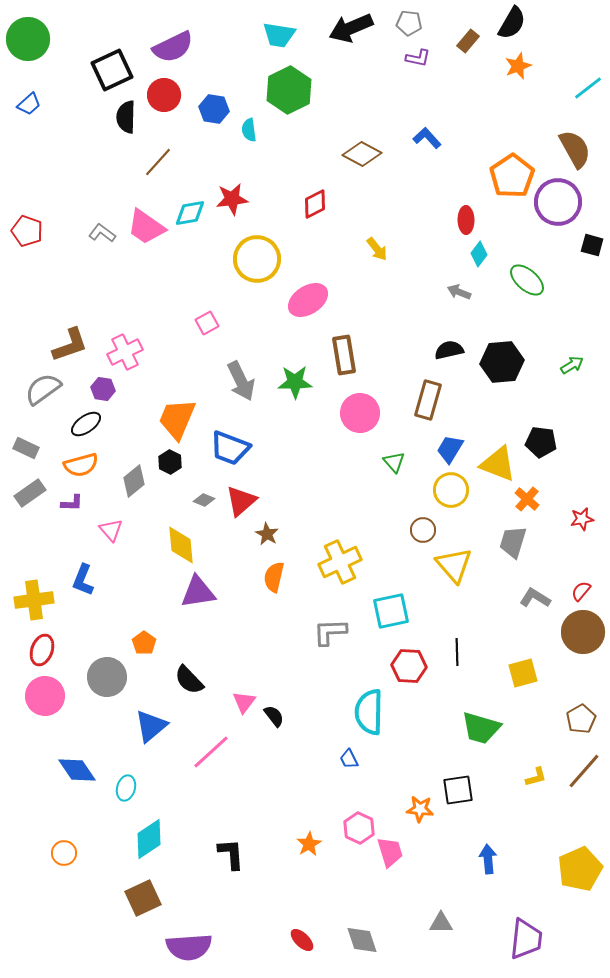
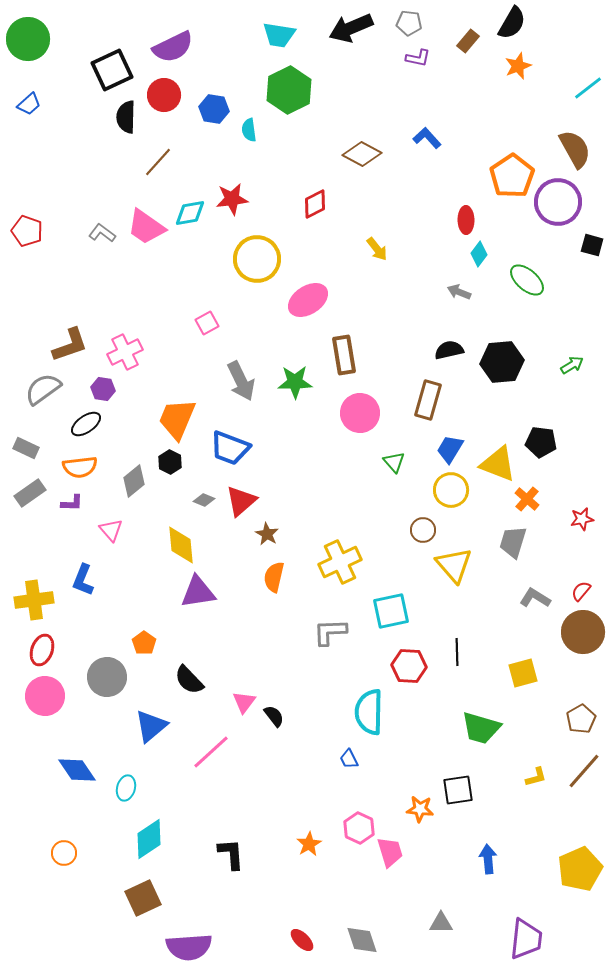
orange semicircle at (81, 465): moved 1 px left, 2 px down; rotated 8 degrees clockwise
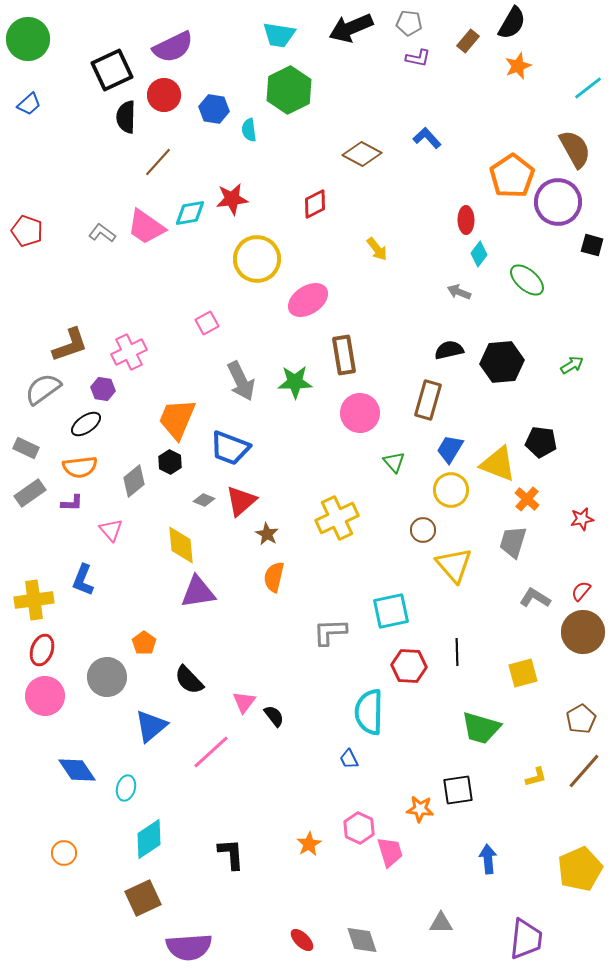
pink cross at (125, 352): moved 4 px right
yellow cross at (340, 562): moved 3 px left, 44 px up
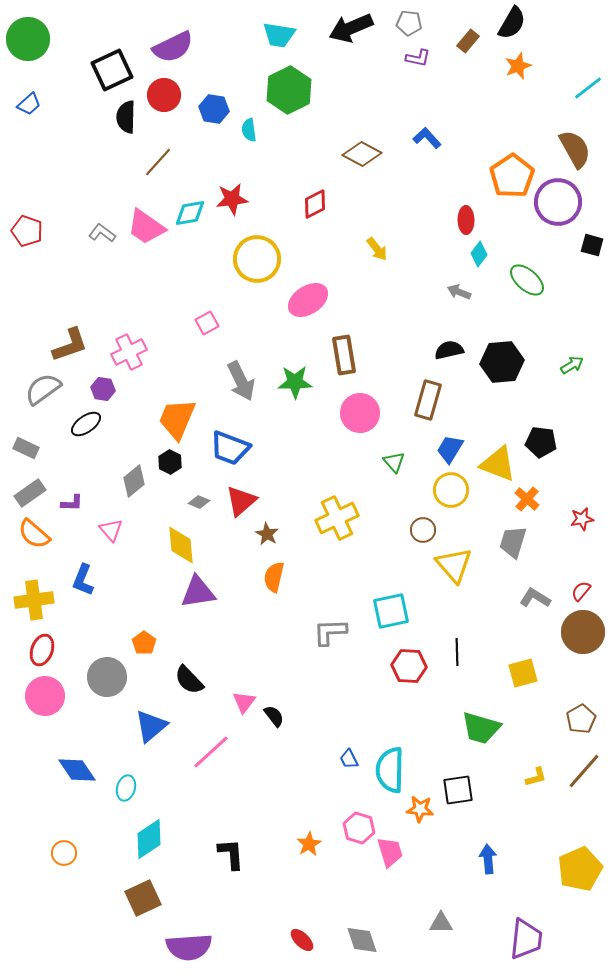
orange semicircle at (80, 467): moved 46 px left, 67 px down; rotated 48 degrees clockwise
gray diamond at (204, 500): moved 5 px left, 2 px down
cyan semicircle at (369, 712): moved 21 px right, 58 px down
pink hexagon at (359, 828): rotated 8 degrees counterclockwise
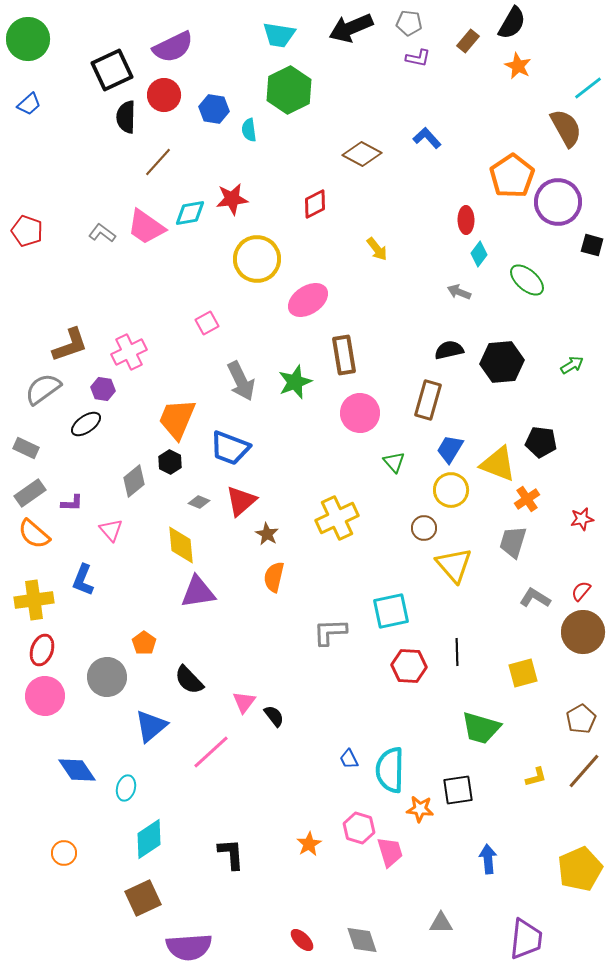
orange star at (518, 66): rotated 24 degrees counterclockwise
brown semicircle at (575, 149): moved 9 px left, 21 px up
green star at (295, 382): rotated 20 degrees counterclockwise
orange cross at (527, 499): rotated 15 degrees clockwise
brown circle at (423, 530): moved 1 px right, 2 px up
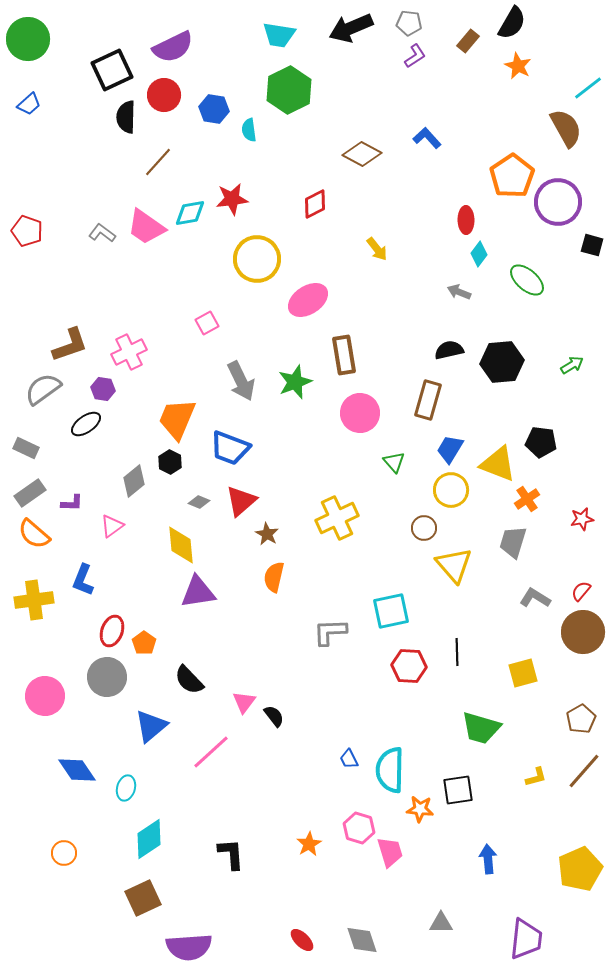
purple L-shape at (418, 58): moved 3 px left, 2 px up; rotated 45 degrees counterclockwise
pink triangle at (111, 530): moved 1 px right, 4 px up; rotated 35 degrees clockwise
red ellipse at (42, 650): moved 70 px right, 19 px up
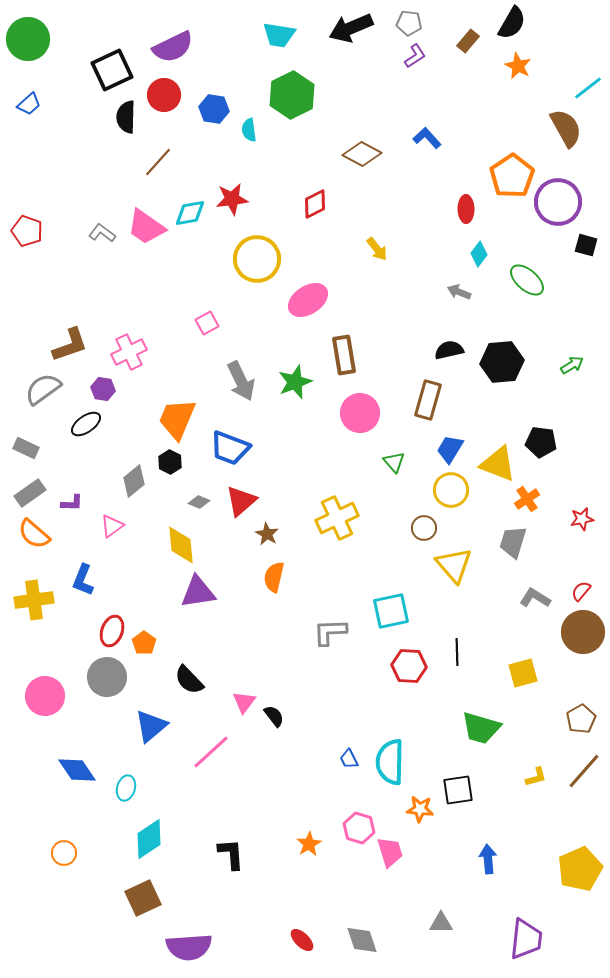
green hexagon at (289, 90): moved 3 px right, 5 px down
red ellipse at (466, 220): moved 11 px up
black square at (592, 245): moved 6 px left
cyan semicircle at (390, 770): moved 8 px up
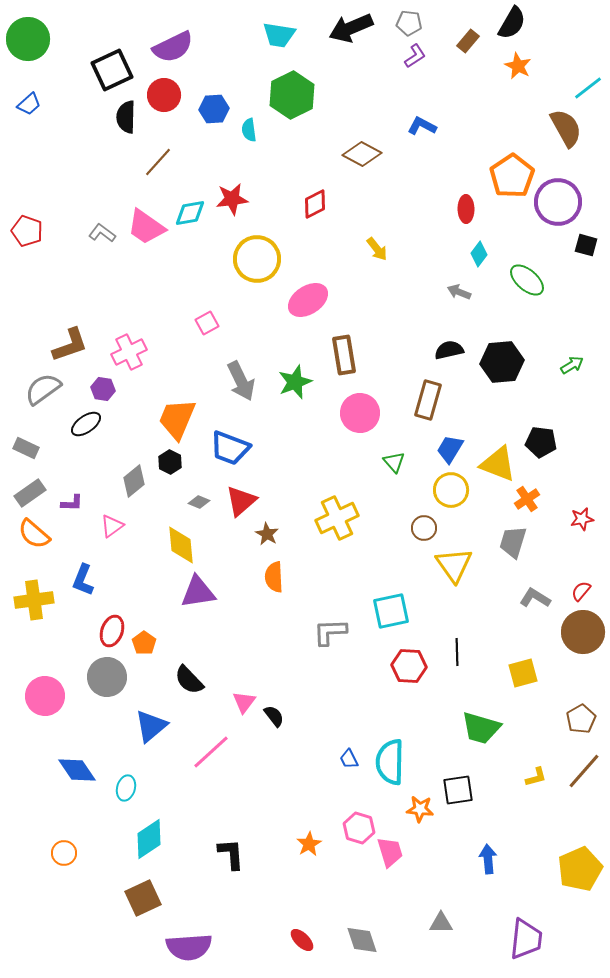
blue hexagon at (214, 109): rotated 12 degrees counterclockwise
blue L-shape at (427, 138): moved 5 px left, 12 px up; rotated 20 degrees counterclockwise
yellow triangle at (454, 565): rotated 6 degrees clockwise
orange semicircle at (274, 577): rotated 16 degrees counterclockwise
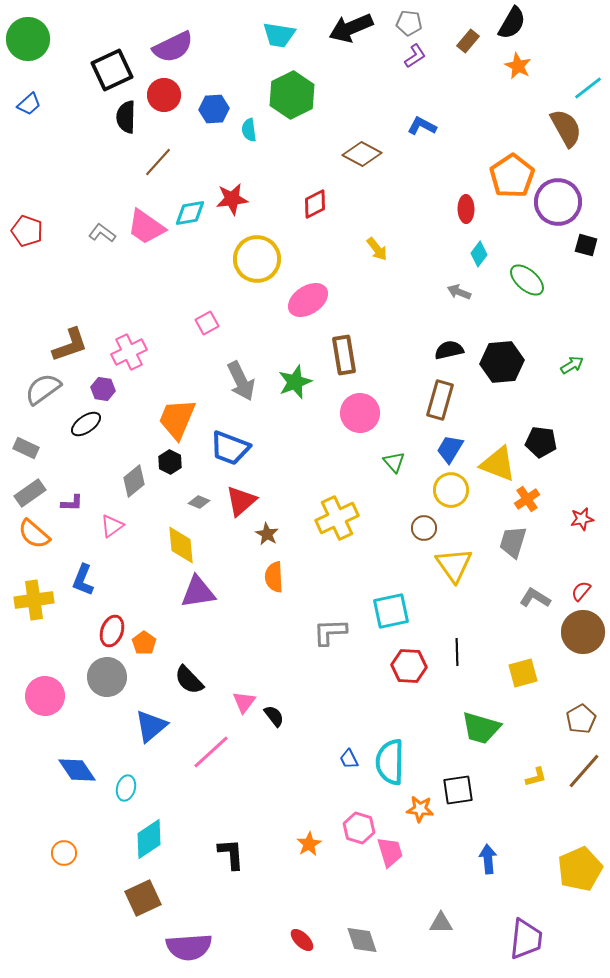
brown rectangle at (428, 400): moved 12 px right
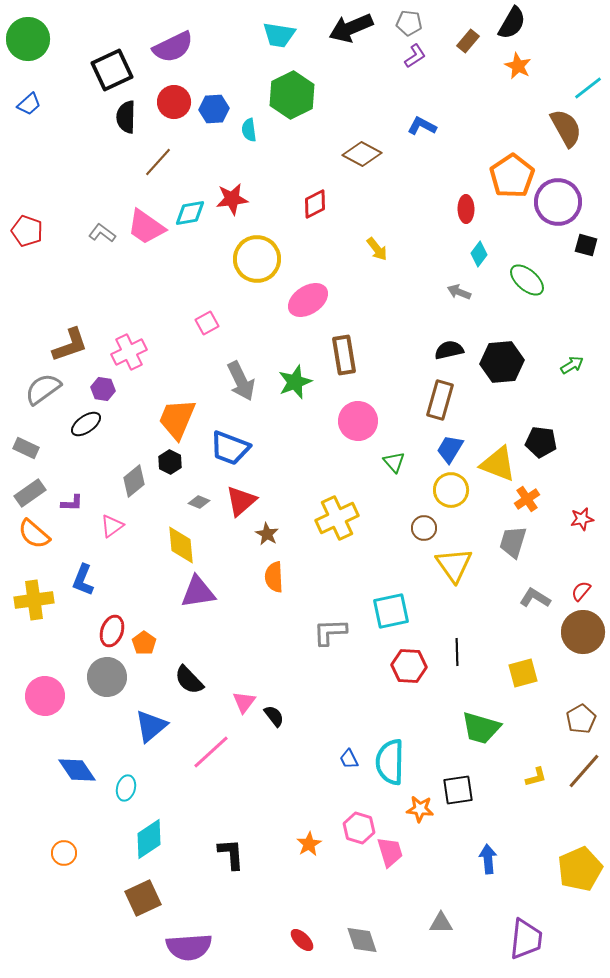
red circle at (164, 95): moved 10 px right, 7 px down
pink circle at (360, 413): moved 2 px left, 8 px down
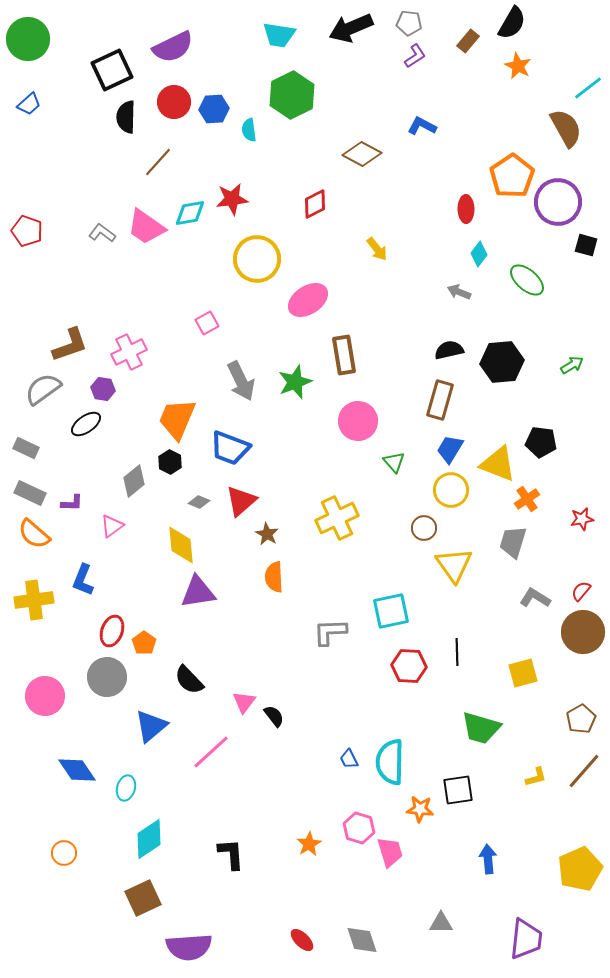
gray rectangle at (30, 493): rotated 60 degrees clockwise
